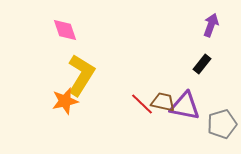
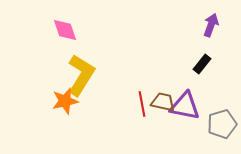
red line: rotated 35 degrees clockwise
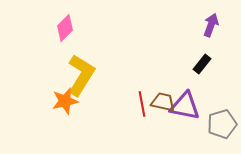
pink diamond: moved 2 px up; rotated 64 degrees clockwise
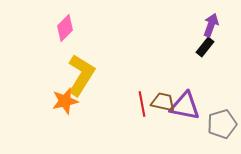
black rectangle: moved 3 px right, 17 px up
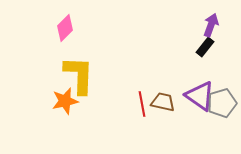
yellow L-shape: moved 2 px left; rotated 30 degrees counterclockwise
purple triangle: moved 15 px right, 10 px up; rotated 24 degrees clockwise
gray pentagon: moved 21 px up
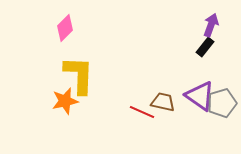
red line: moved 8 px down; rotated 55 degrees counterclockwise
